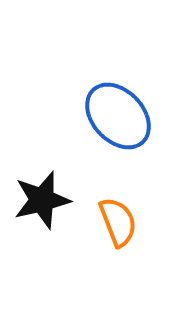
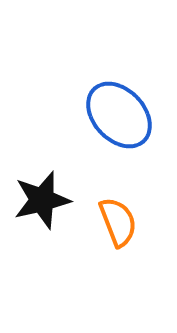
blue ellipse: moved 1 px right, 1 px up
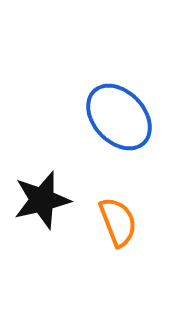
blue ellipse: moved 2 px down
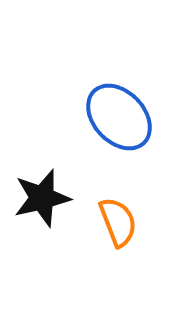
black star: moved 2 px up
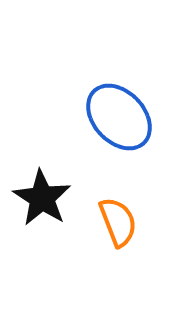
black star: rotated 26 degrees counterclockwise
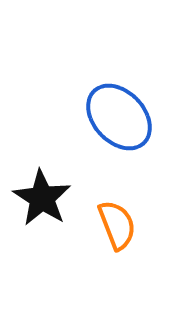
orange semicircle: moved 1 px left, 3 px down
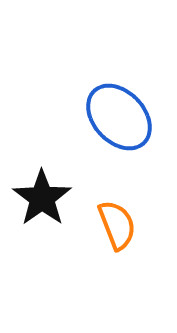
black star: rotated 4 degrees clockwise
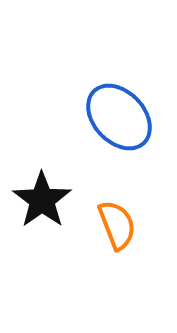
black star: moved 2 px down
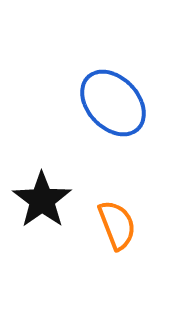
blue ellipse: moved 6 px left, 14 px up
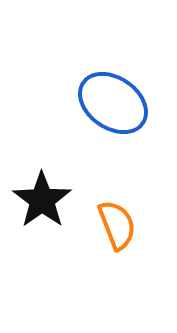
blue ellipse: rotated 12 degrees counterclockwise
